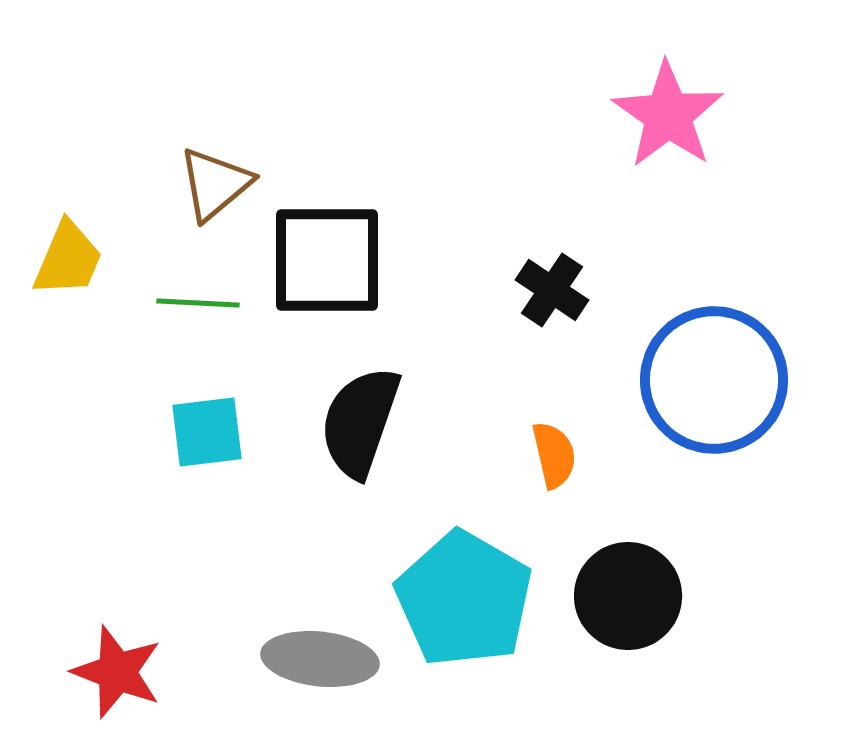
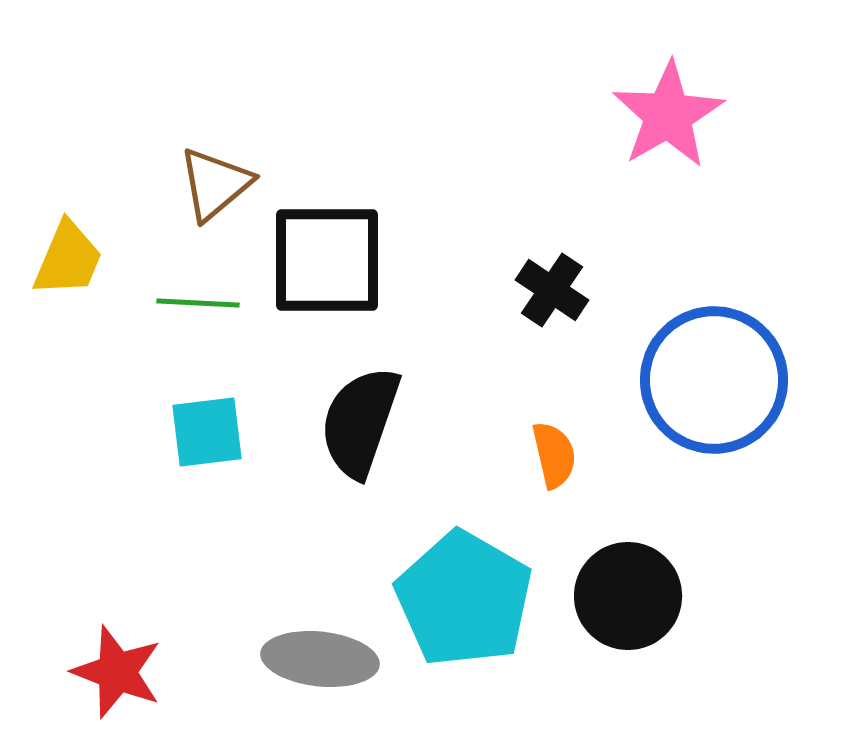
pink star: rotated 7 degrees clockwise
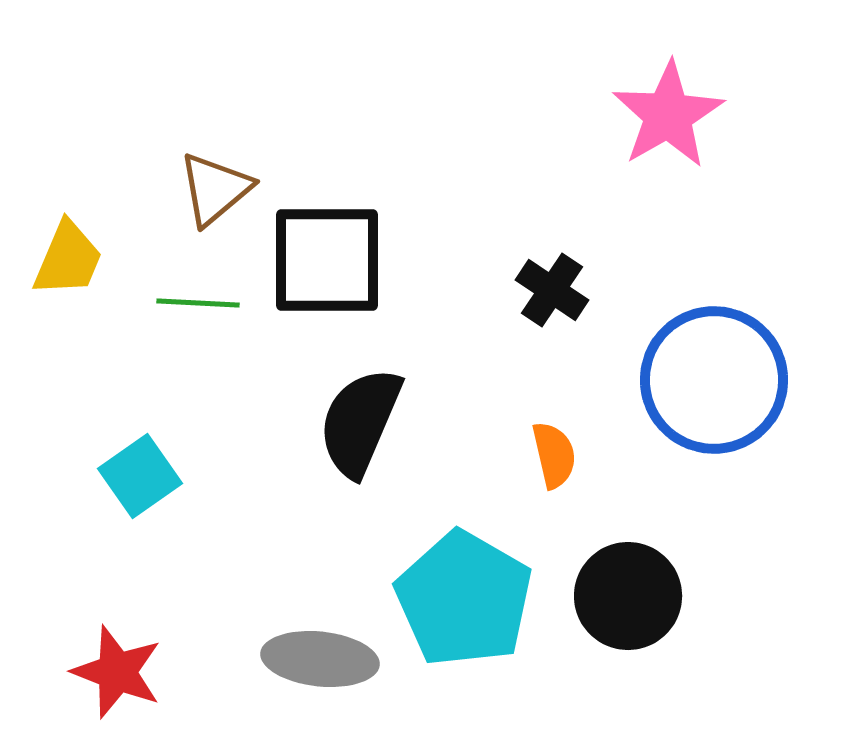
brown triangle: moved 5 px down
black semicircle: rotated 4 degrees clockwise
cyan square: moved 67 px left, 44 px down; rotated 28 degrees counterclockwise
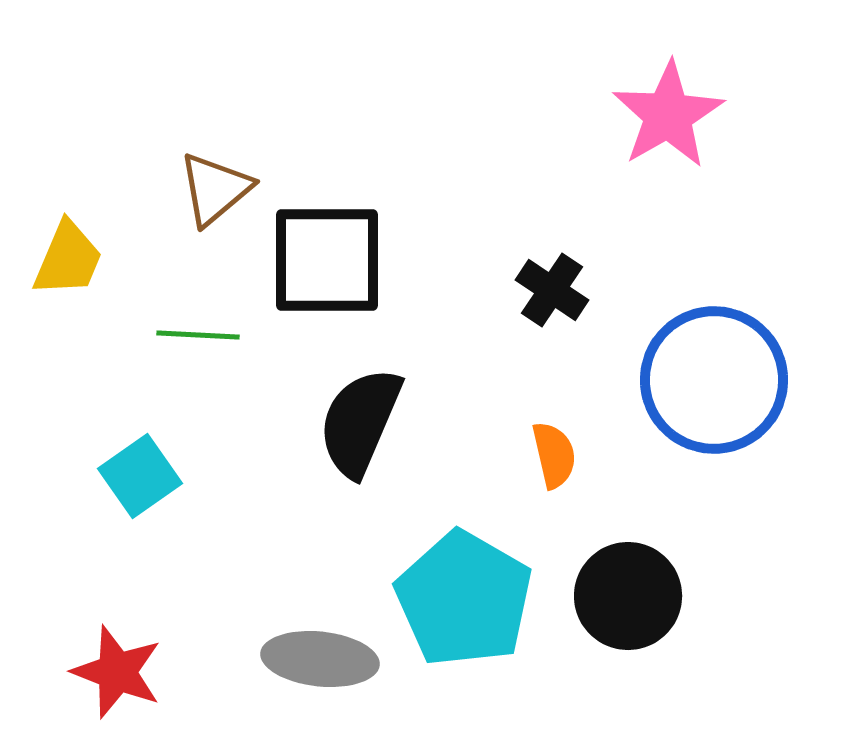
green line: moved 32 px down
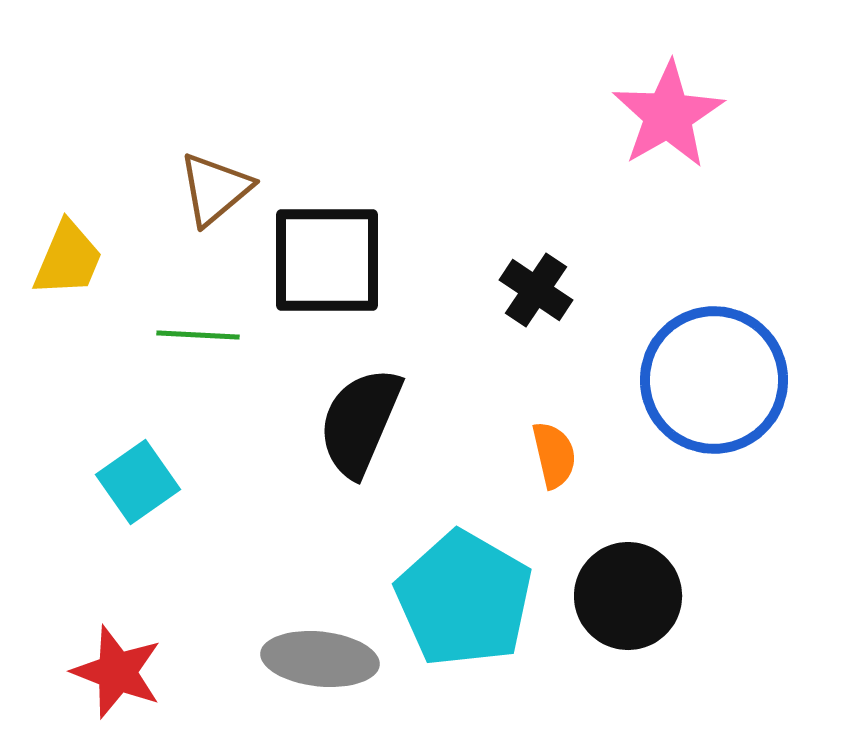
black cross: moved 16 px left
cyan square: moved 2 px left, 6 px down
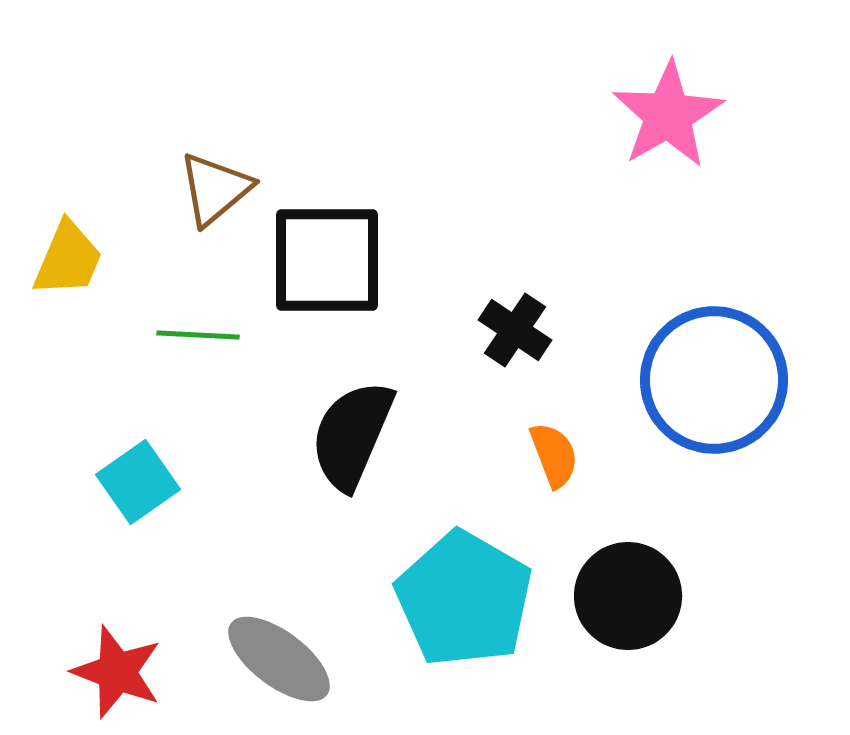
black cross: moved 21 px left, 40 px down
black semicircle: moved 8 px left, 13 px down
orange semicircle: rotated 8 degrees counterclockwise
gray ellipse: moved 41 px left; rotated 31 degrees clockwise
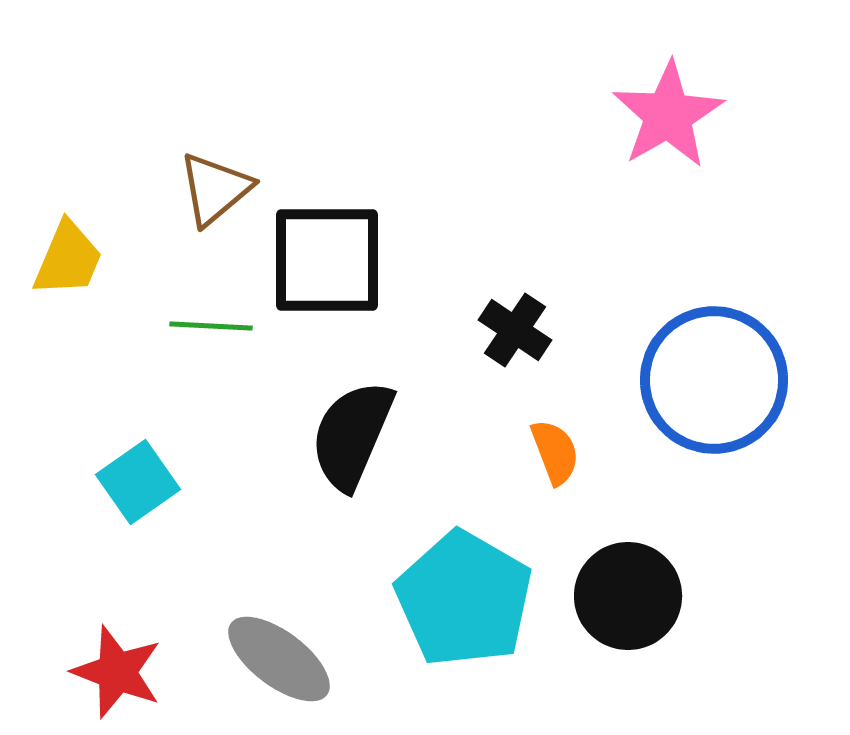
green line: moved 13 px right, 9 px up
orange semicircle: moved 1 px right, 3 px up
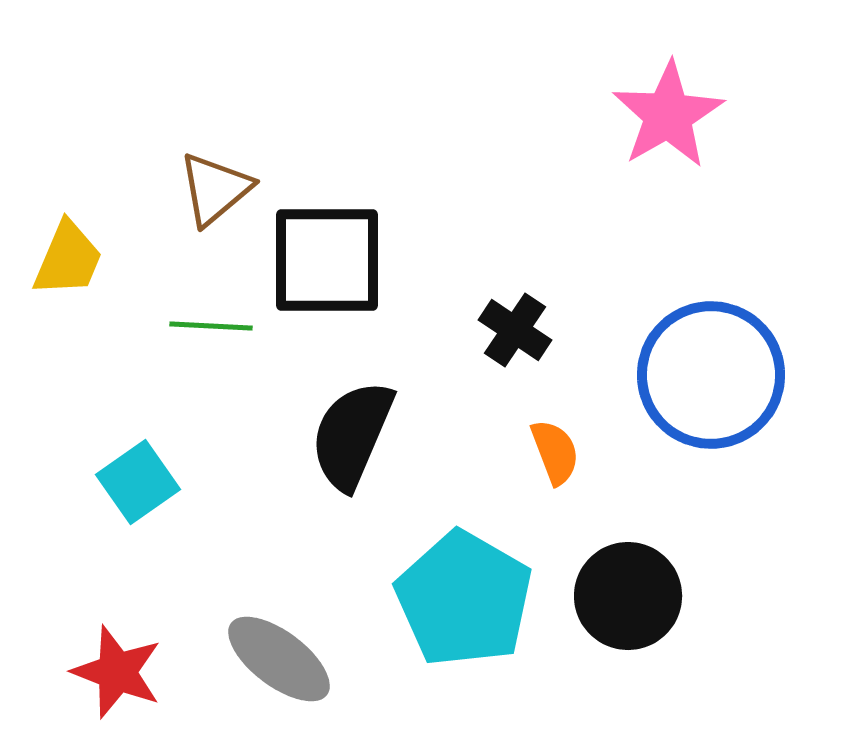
blue circle: moved 3 px left, 5 px up
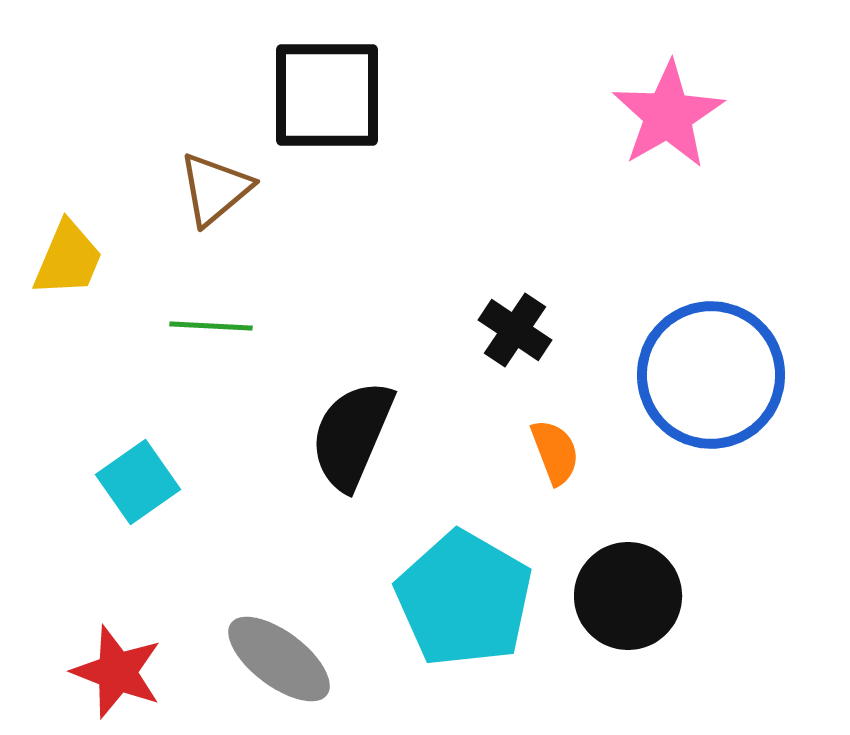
black square: moved 165 px up
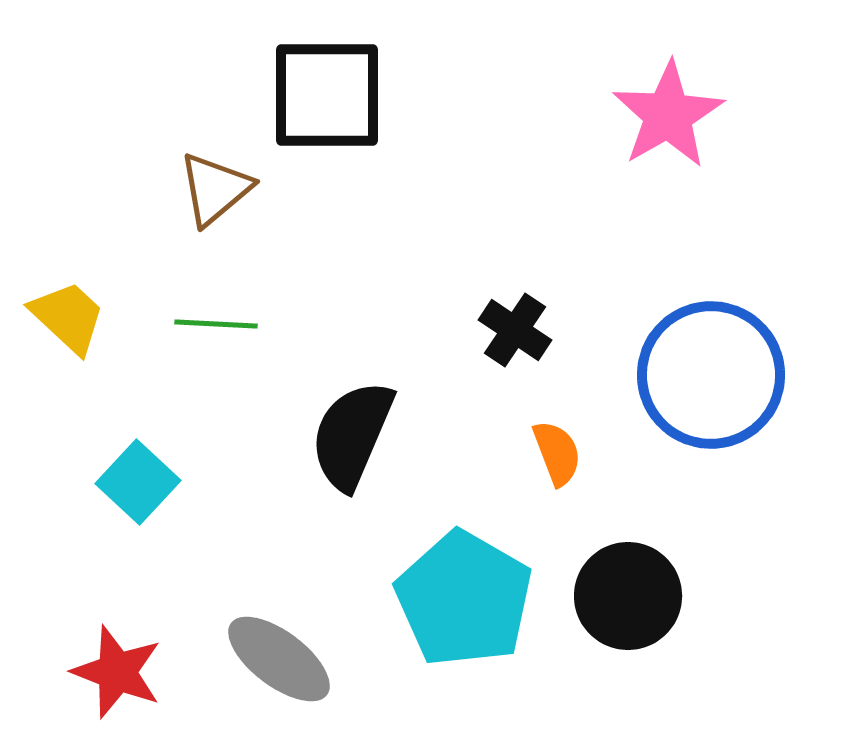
yellow trapezoid: moved 58 px down; rotated 70 degrees counterclockwise
green line: moved 5 px right, 2 px up
orange semicircle: moved 2 px right, 1 px down
cyan square: rotated 12 degrees counterclockwise
